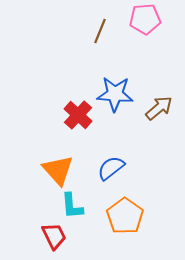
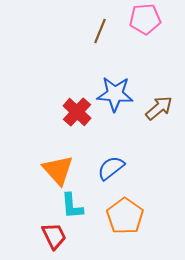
red cross: moved 1 px left, 3 px up
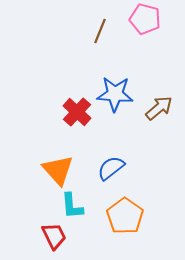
pink pentagon: rotated 20 degrees clockwise
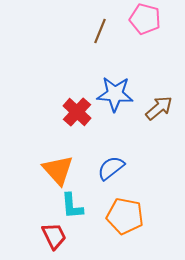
orange pentagon: rotated 24 degrees counterclockwise
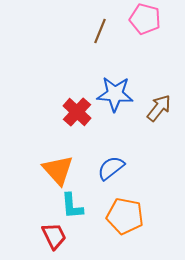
brown arrow: rotated 12 degrees counterclockwise
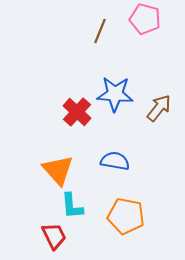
blue semicircle: moved 4 px right, 7 px up; rotated 48 degrees clockwise
orange pentagon: moved 1 px right
